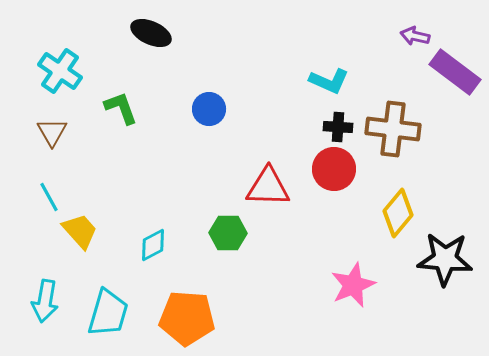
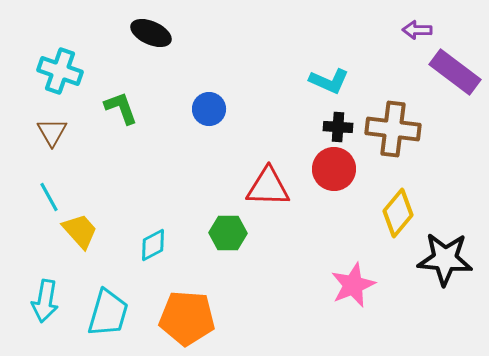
purple arrow: moved 2 px right, 6 px up; rotated 12 degrees counterclockwise
cyan cross: rotated 15 degrees counterclockwise
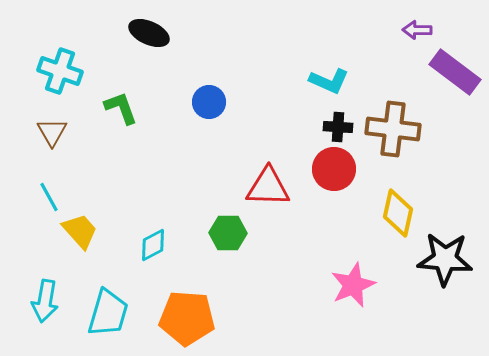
black ellipse: moved 2 px left
blue circle: moved 7 px up
yellow diamond: rotated 27 degrees counterclockwise
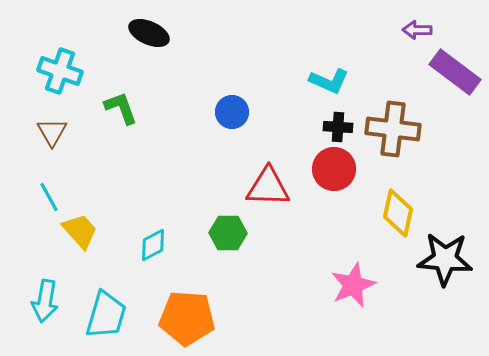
blue circle: moved 23 px right, 10 px down
cyan trapezoid: moved 2 px left, 2 px down
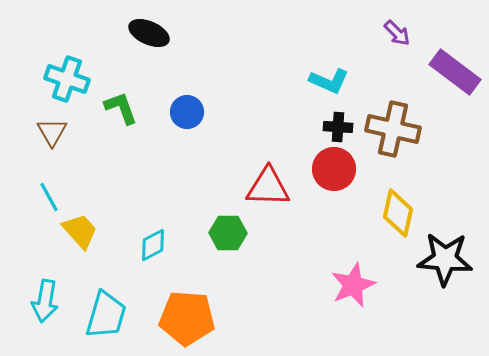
purple arrow: moved 20 px left, 3 px down; rotated 136 degrees counterclockwise
cyan cross: moved 7 px right, 8 px down
blue circle: moved 45 px left
brown cross: rotated 6 degrees clockwise
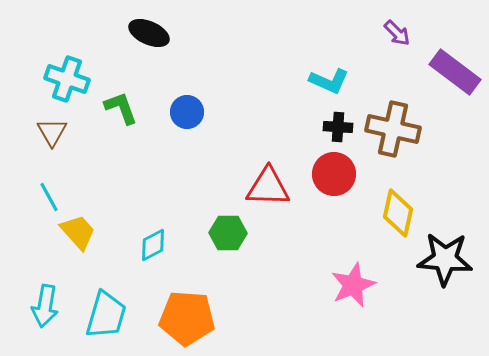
red circle: moved 5 px down
yellow trapezoid: moved 2 px left, 1 px down
cyan arrow: moved 5 px down
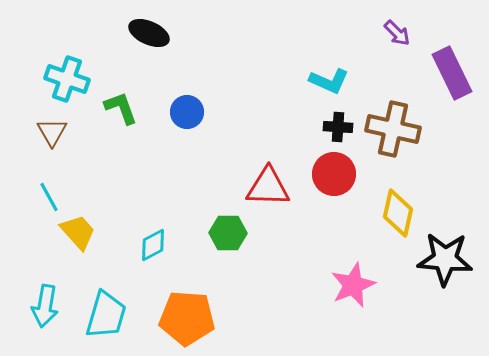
purple rectangle: moved 3 px left, 1 px down; rotated 27 degrees clockwise
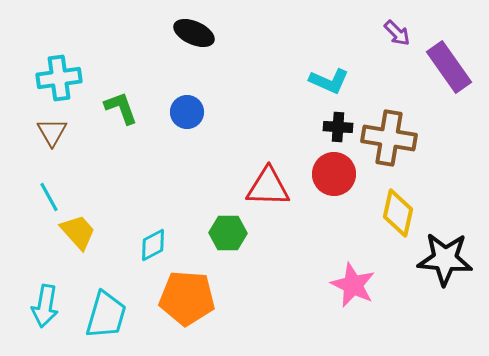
black ellipse: moved 45 px right
purple rectangle: moved 3 px left, 6 px up; rotated 9 degrees counterclockwise
cyan cross: moved 8 px left, 1 px up; rotated 27 degrees counterclockwise
brown cross: moved 4 px left, 9 px down; rotated 4 degrees counterclockwise
pink star: rotated 24 degrees counterclockwise
orange pentagon: moved 20 px up
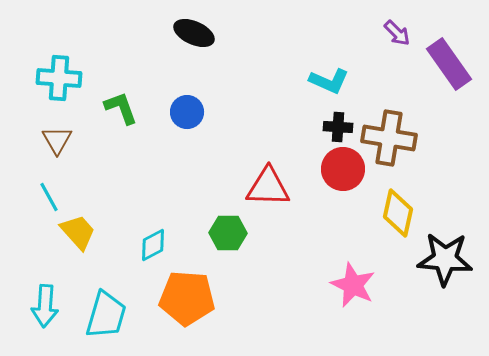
purple rectangle: moved 3 px up
cyan cross: rotated 12 degrees clockwise
brown triangle: moved 5 px right, 8 px down
red circle: moved 9 px right, 5 px up
cyan arrow: rotated 6 degrees counterclockwise
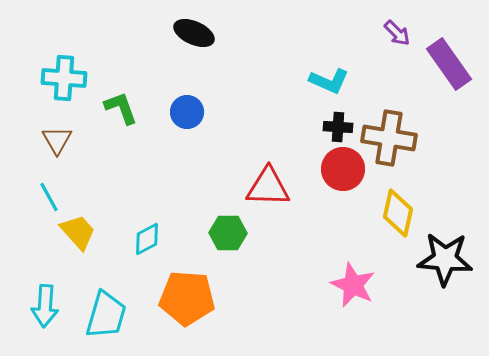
cyan cross: moved 5 px right
cyan diamond: moved 6 px left, 6 px up
